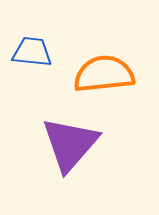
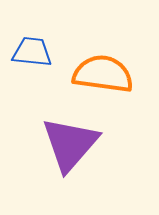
orange semicircle: moved 1 px left; rotated 14 degrees clockwise
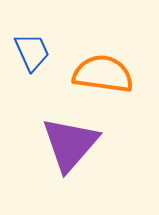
blue trapezoid: rotated 60 degrees clockwise
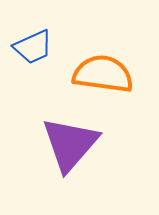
blue trapezoid: moved 1 px right, 5 px up; rotated 90 degrees clockwise
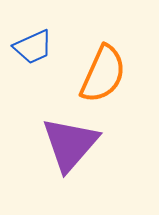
orange semicircle: rotated 106 degrees clockwise
